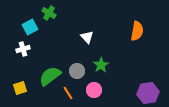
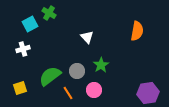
cyan square: moved 3 px up
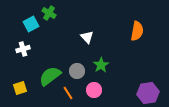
cyan square: moved 1 px right
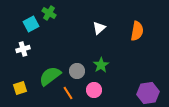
white triangle: moved 12 px right, 9 px up; rotated 32 degrees clockwise
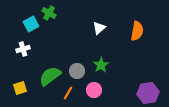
orange line: rotated 64 degrees clockwise
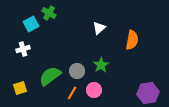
orange semicircle: moved 5 px left, 9 px down
orange line: moved 4 px right
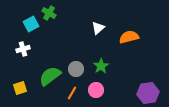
white triangle: moved 1 px left
orange semicircle: moved 3 px left, 3 px up; rotated 114 degrees counterclockwise
green star: moved 1 px down
gray circle: moved 1 px left, 2 px up
pink circle: moved 2 px right
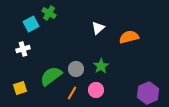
green semicircle: moved 1 px right
purple hexagon: rotated 15 degrees counterclockwise
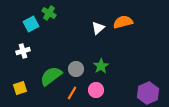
orange semicircle: moved 6 px left, 15 px up
white cross: moved 2 px down
